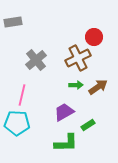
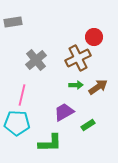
green L-shape: moved 16 px left
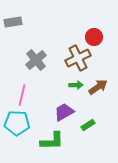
green L-shape: moved 2 px right, 2 px up
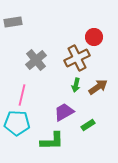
brown cross: moved 1 px left
green arrow: rotated 104 degrees clockwise
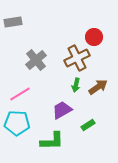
pink line: moved 2 px left, 1 px up; rotated 45 degrees clockwise
purple trapezoid: moved 2 px left, 2 px up
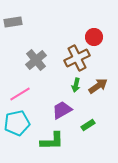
brown arrow: moved 1 px up
cyan pentagon: rotated 15 degrees counterclockwise
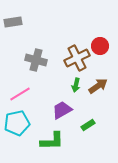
red circle: moved 6 px right, 9 px down
gray cross: rotated 35 degrees counterclockwise
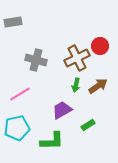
cyan pentagon: moved 5 px down
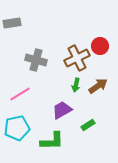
gray rectangle: moved 1 px left, 1 px down
